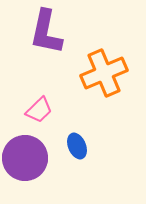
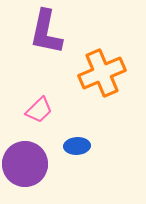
orange cross: moved 2 px left
blue ellipse: rotated 70 degrees counterclockwise
purple circle: moved 6 px down
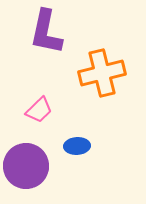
orange cross: rotated 9 degrees clockwise
purple circle: moved 1 px right, 2 px down
